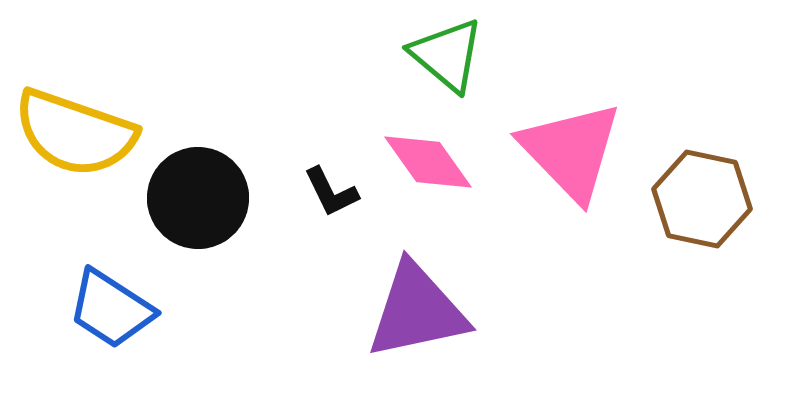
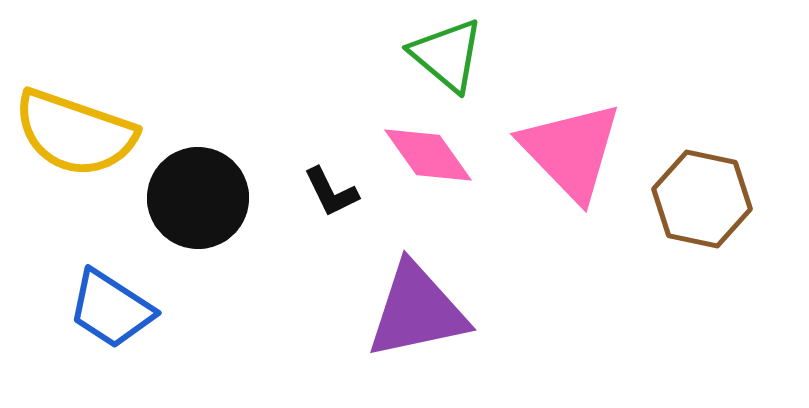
pink diamond: moved 7 px up
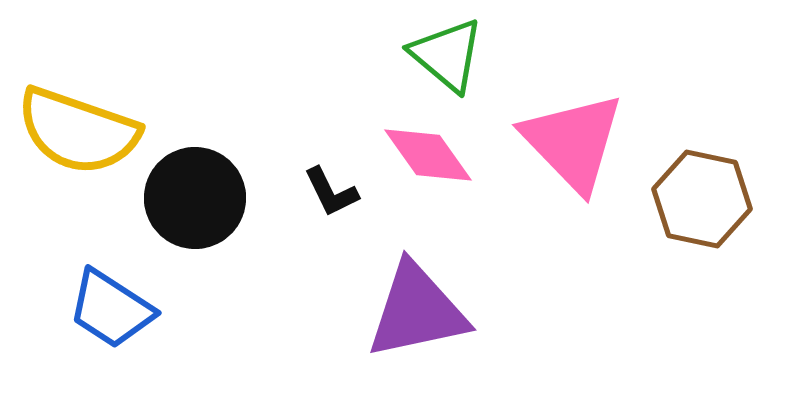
yellow semicircle: moved 3 px right, 2 px up
pink triangle: moved 2 px right, 9 px up
black circle: moved 3 px left
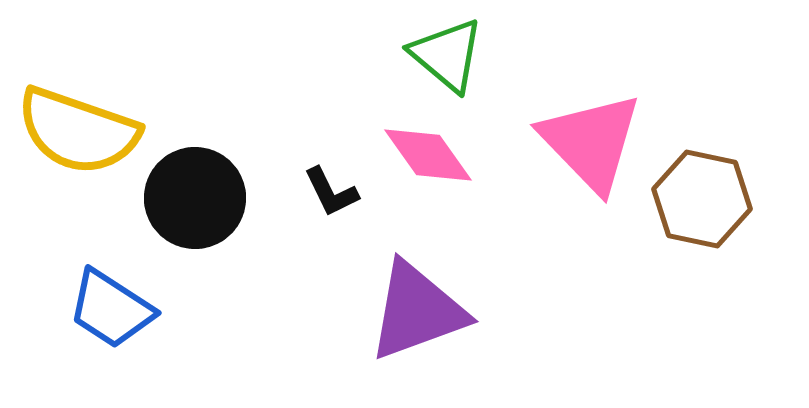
pink triangle: moved 18 px right
purple triangle: rotated 8 degrees counterclockwise
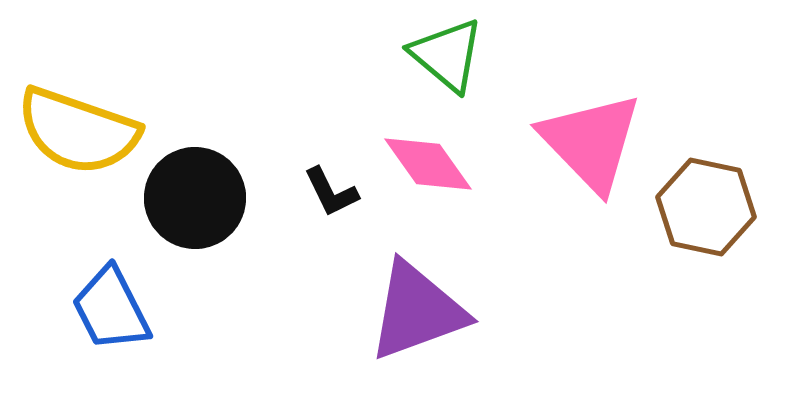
pink diamond: moved 9 px down
brown hexagon: moved 4 px right, 8 px down
blue trapezoid: rotated 30 degrees clockwise
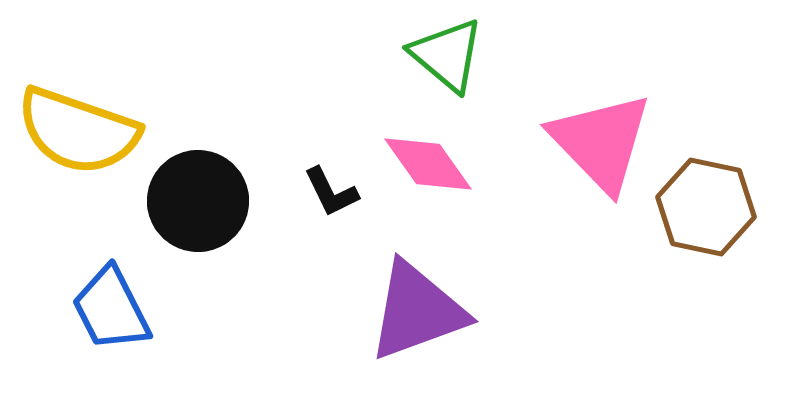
pink triangle: moved 10 px right
black circle: moved 3 px right, 3 px down
